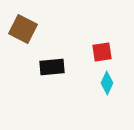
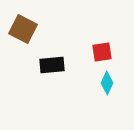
black rectangle: moved 2 px up
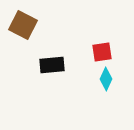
brown square: moved 4 px up
cyan diamond: moved 1 px left, 4 px up
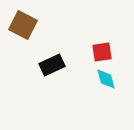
black rectangle: rotated 20 degrees counterclockwise
cyan diamond: rotated 40 degrees counterclockwise
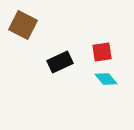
black rectangle: moved 8 px right, 3 px up
cyan diamond: rotated 25 degrees counterclockwise
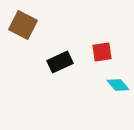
cyan diamond: moved 12 px right, 6 px down
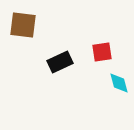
brown square: rotated 20 degrees counterclockwise
cyan diamond: moved 1 px right, 2 px up; rotated 25 degrees clockwise
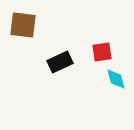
cyan diamond: moved 3 px left, 4 px up
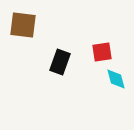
black rectangle: rotated 45 degrees counterclockwise
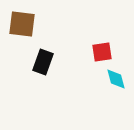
brown square: moved 1 px left, 1 px up
black rectangle: moved 17 px left
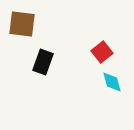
red square: rotated 30 degrees counterclockwise
cyan diamond: moved 4 px left, 3 px down
